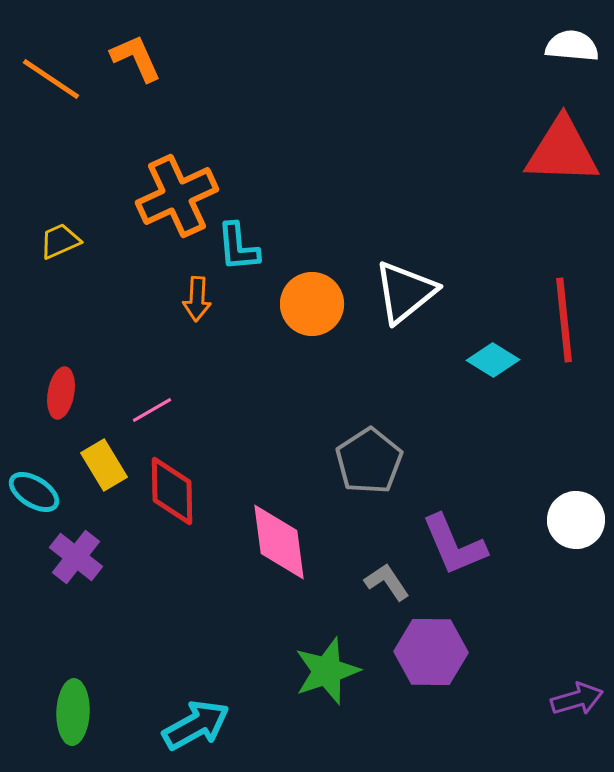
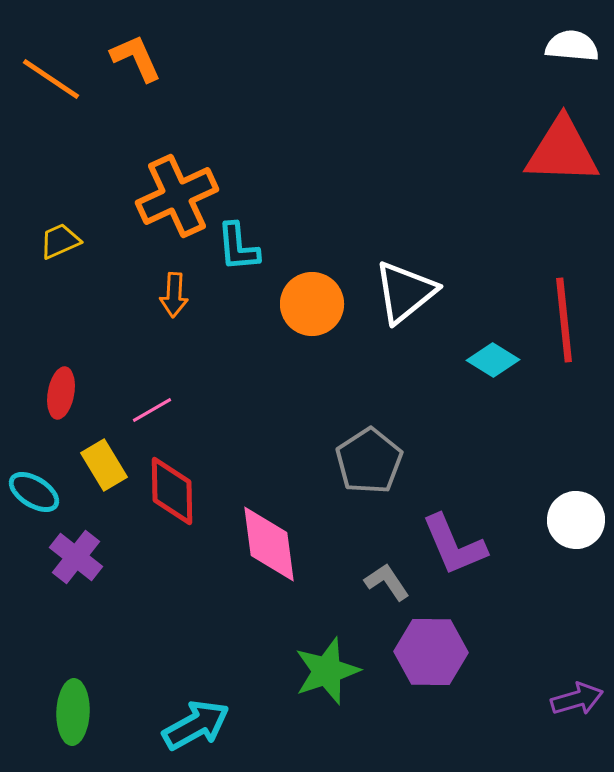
orange arrow: moved 23 px left, 4 px up
pink diamond: moved 10 px left, 2 px down
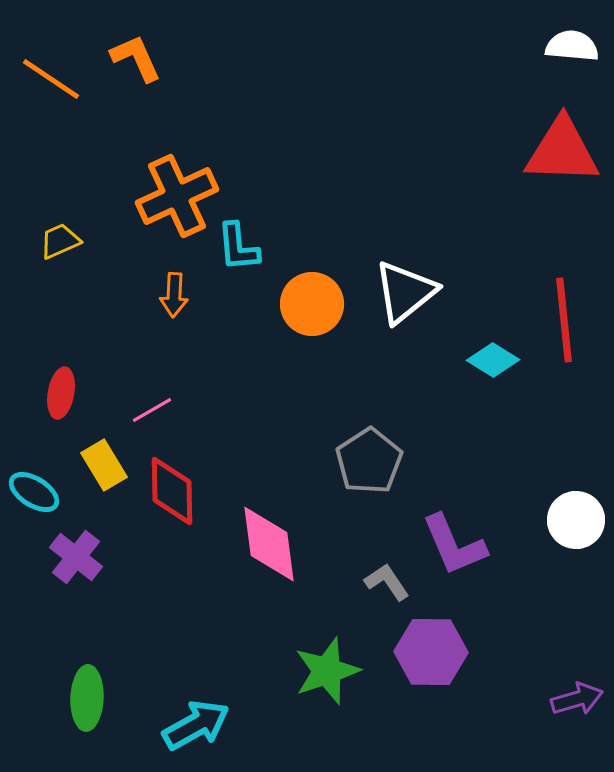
green ellipse: moved 14 px right, 14 px up
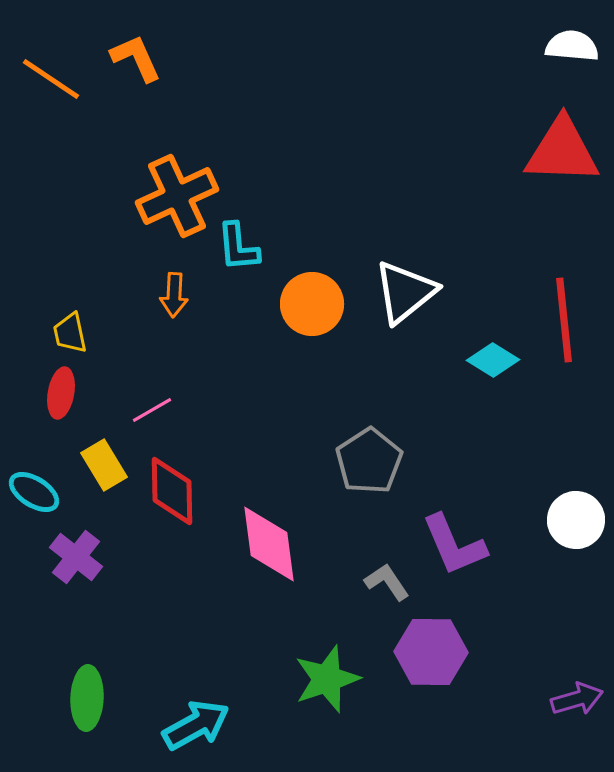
yellow trapezoid: moved 10 px right, 92 px down; rotated 78 degrees counterclockwise
green star: moved 8 px down
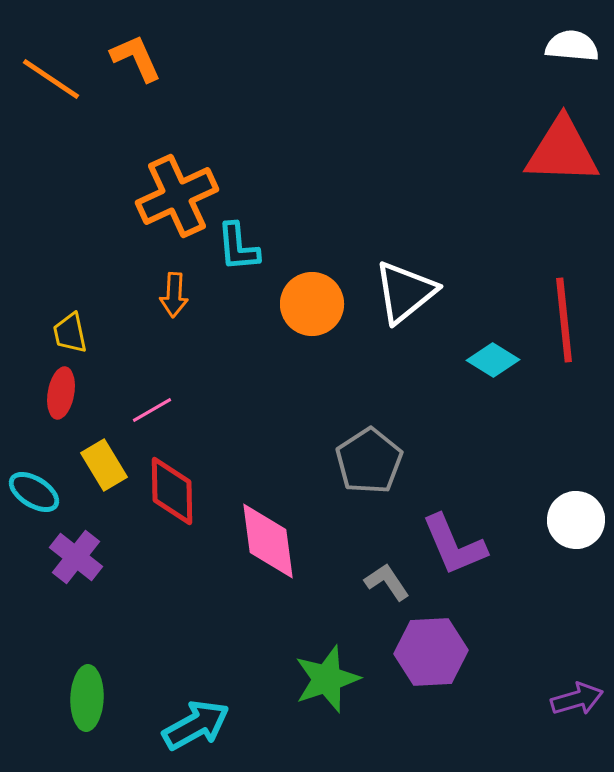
pink diamond: moved 1 px left, 3 px up
purple hexagon: rotated 4 degrees counterclockwise
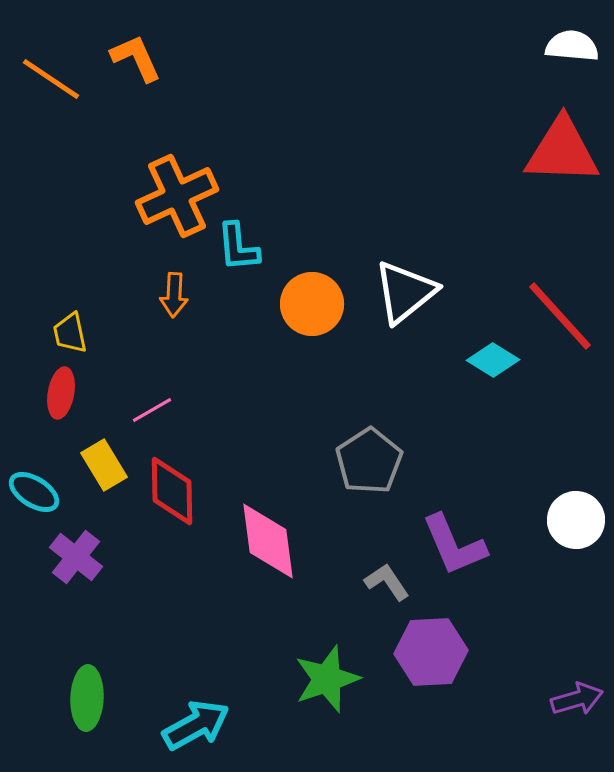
red line: moved 4 px left, 4 px up; rotated 36 degrees counterclockwise
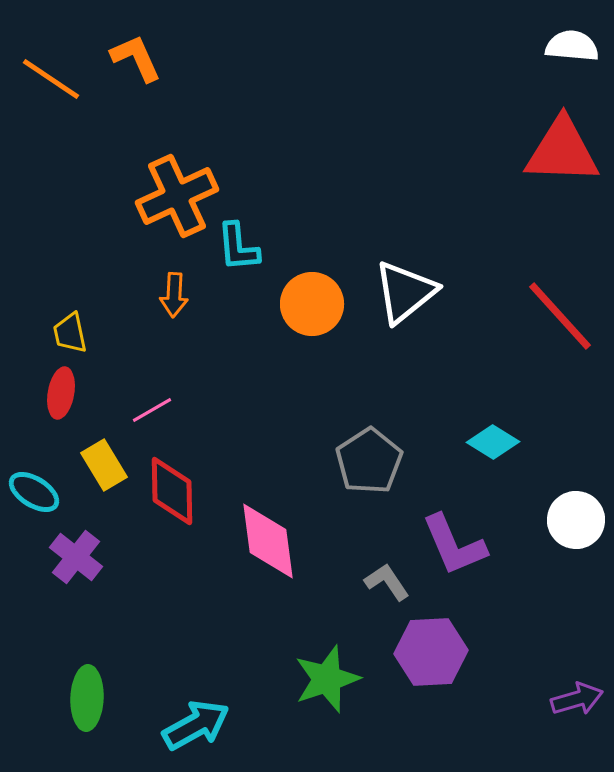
cyan diamond: moved 82 px down
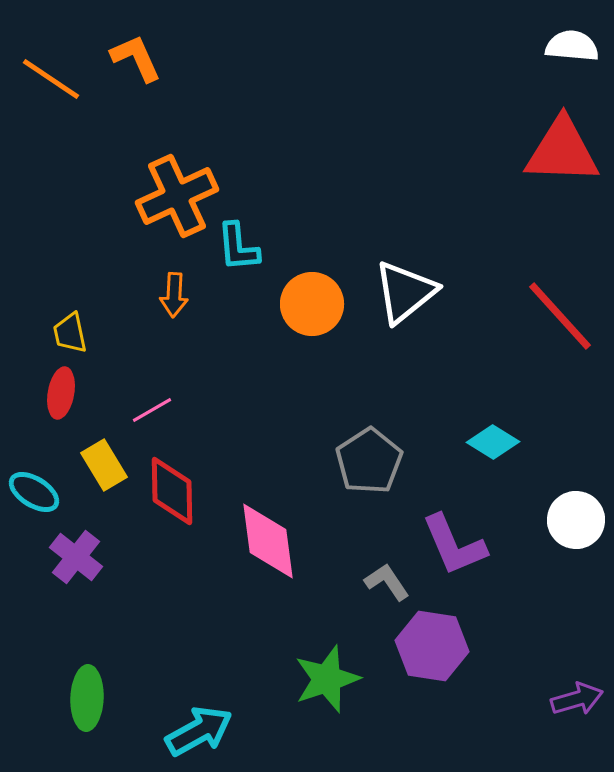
purple hexagon: moved 1 px right, 6 px up; rotated 12 degrees clockwise
cyan arrow: moved 3 px right, 6 px down
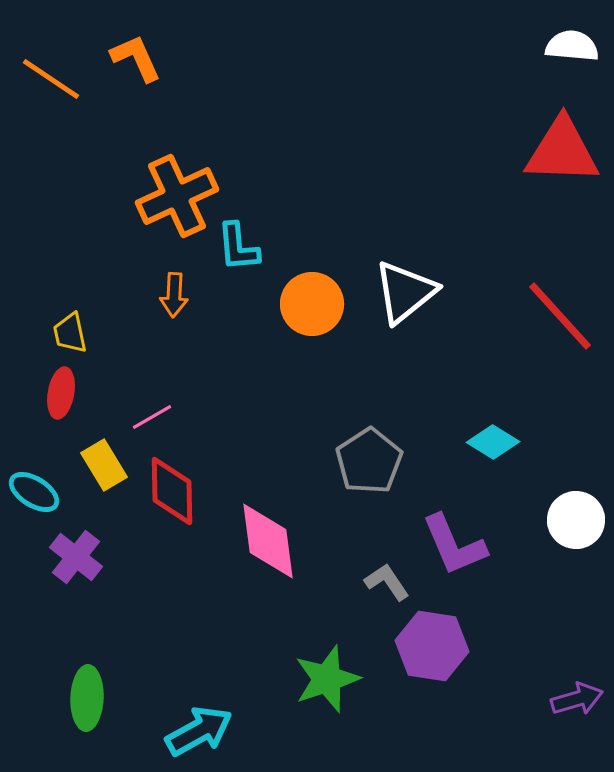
pink line: moved 7 px down
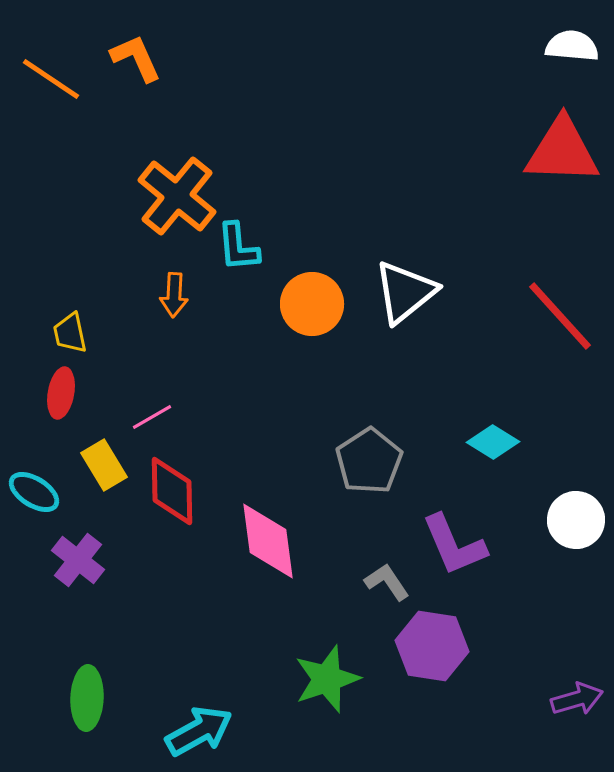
orange cross: rotated 26 degrees counterclockwise
purple cross: moved 2 px right, 3 px down
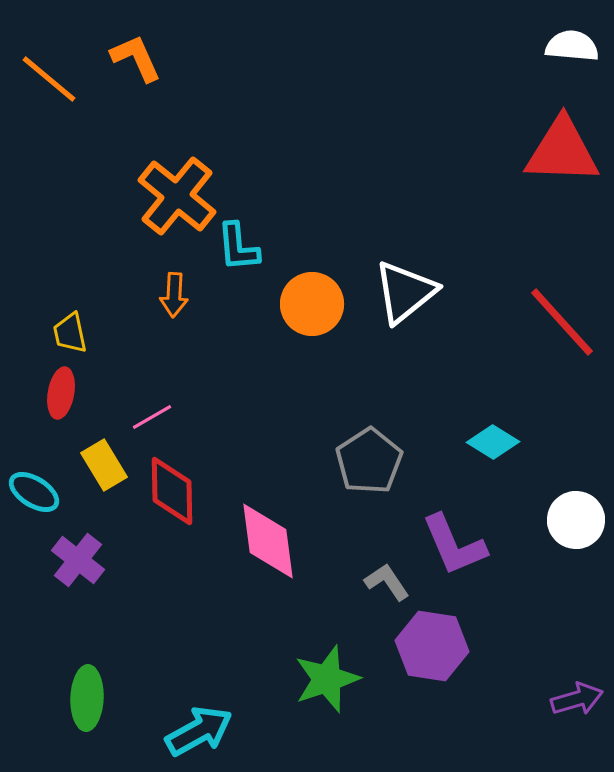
orange line: moved 2 px left; rotated 6 degrees clockwise
red line: moved 2 px right, 6 px down
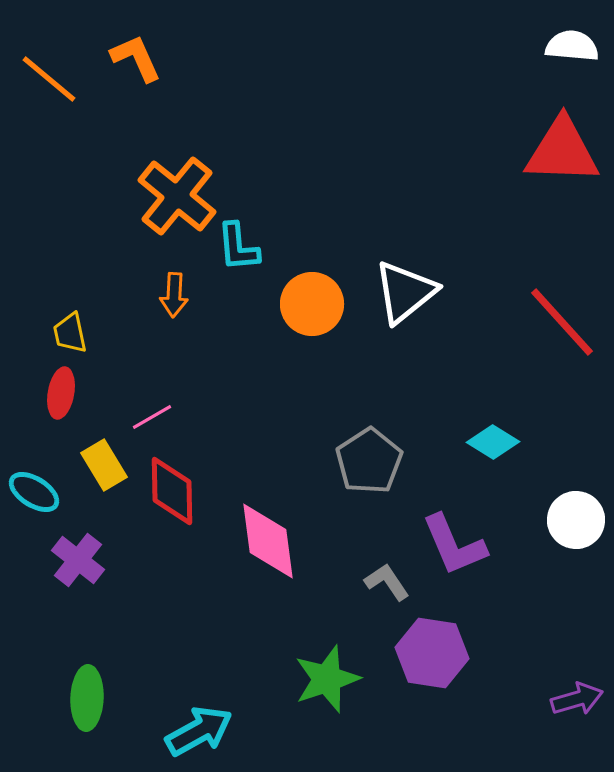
purple hexagon: moved 7 px down
